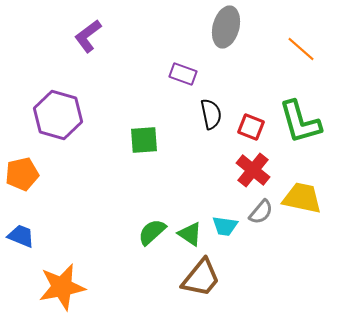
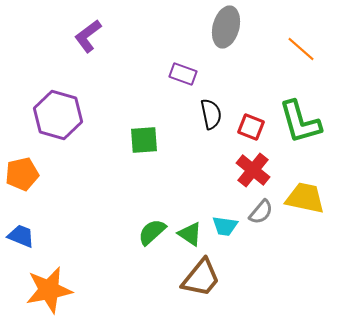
yellow trapezoid: moved 3 px right
orange star: moved 13 px left, 3 px down
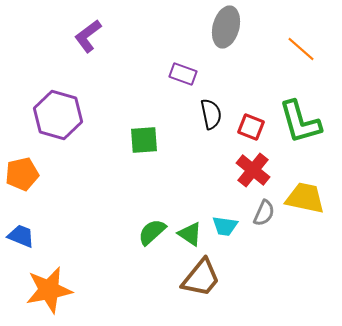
gray semicircle: moved 3 px right, 1 px down; rotated 16 degrees counterclockwise
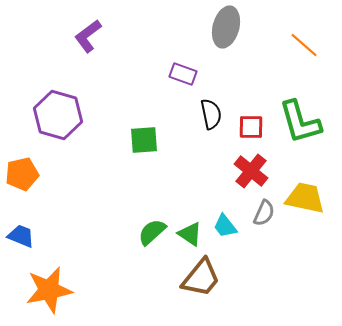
orange line: moved 3 px right, 4 px up
red square: rotated 20 degrees counterclockwise
red cross: moved 2 px left, 1 px down
cyan trapezoid: rotated 44 degrees clockwise
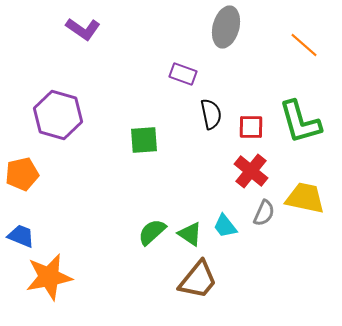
purple L-shape: moved 5 px left, 7 px up; rotated 108 degrees counterclockwise
brown trapezoid: moved 3 px left, 2 px down
orange star: moved 13 px up
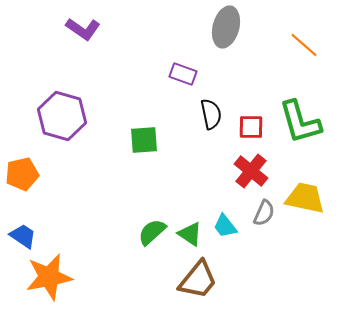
purple hexagon: moved 4 px right, 1 px down
blue trapezoid: moved 2 px right; rotated 12 degrees clockwise
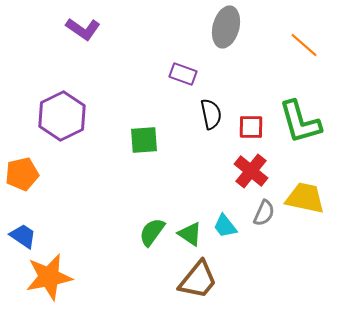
purple hexagon: rotated 18 degrees clockwise
green semicircle: rotated 12 degrees counterclockwise
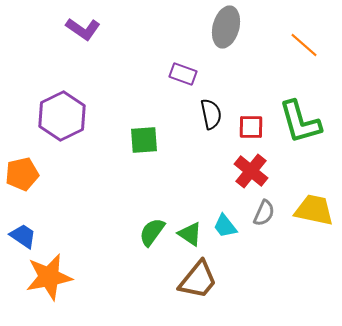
yellow trapezoid: moved 9 px right, 12 px down
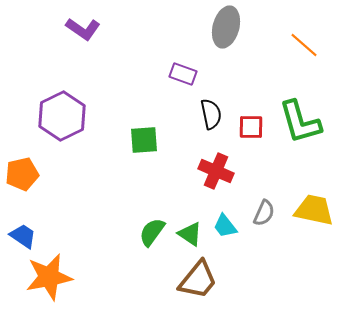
red cross: moved 35 px left; rotated 16 degrees counterclockwise
